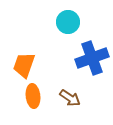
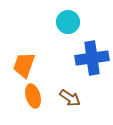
blue cross: rotated 12 degrees clockwise
orange ellipse: rotated 10 degrees counterclockwise
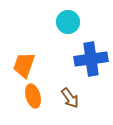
blue cross: moved 1 px left, 1 px down
brown arrow: rotated 20 degrees clockwise
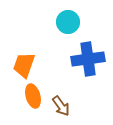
blue cross: moved 3 px left
brown arrow: moved 9 px left, 8 px down
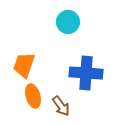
blue cross: moved 2 px left, 14 px down; rotated 12 degrees clockwise
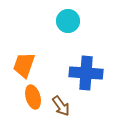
cyan circle: moved 1 px up
orange ellipse: moved 1 px down
